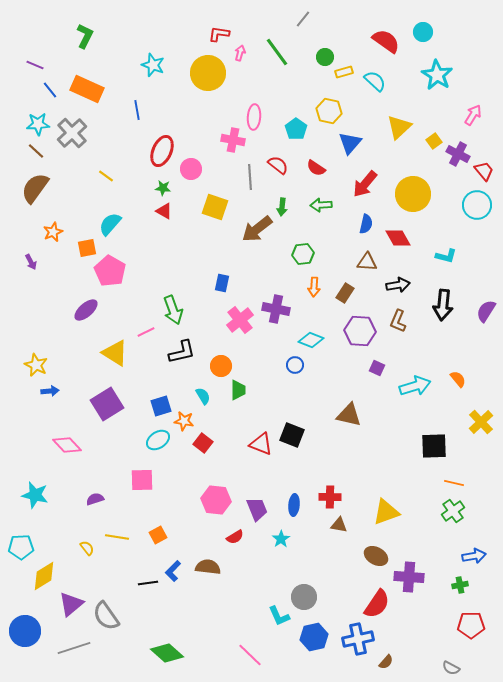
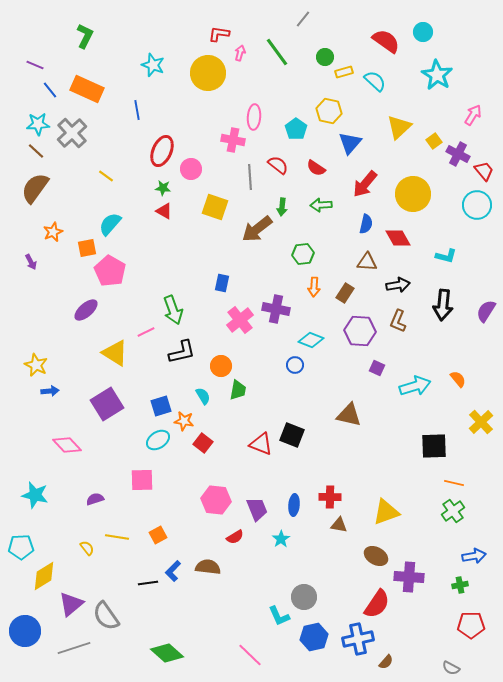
green trapezoid at (238, 390): rotated 10 degrees clockwise
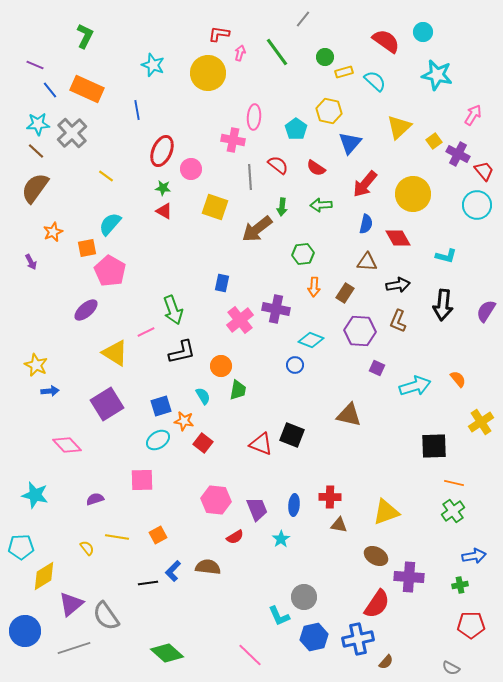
cyan star at (437, 75): rotated 20 degrees counterclockwise
yellow cross at (481, 422): rotated 10 degrees clockwise
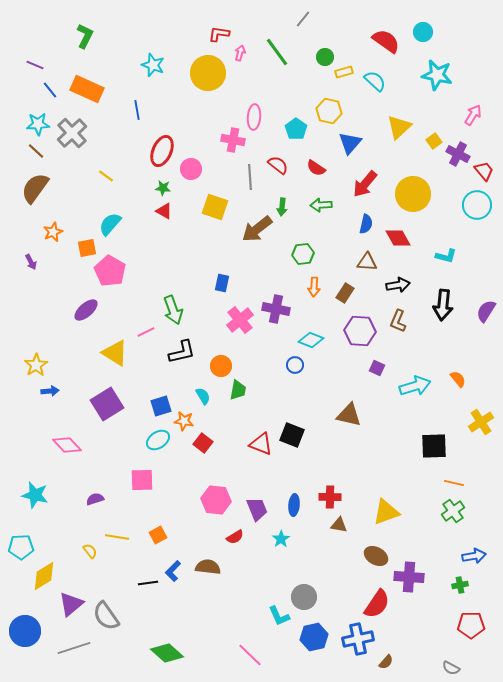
yellow star at (36, 365): rotated 15 degrees clockwise
yellow semicircle at (87, 548): moved 3 px right, 3 px down
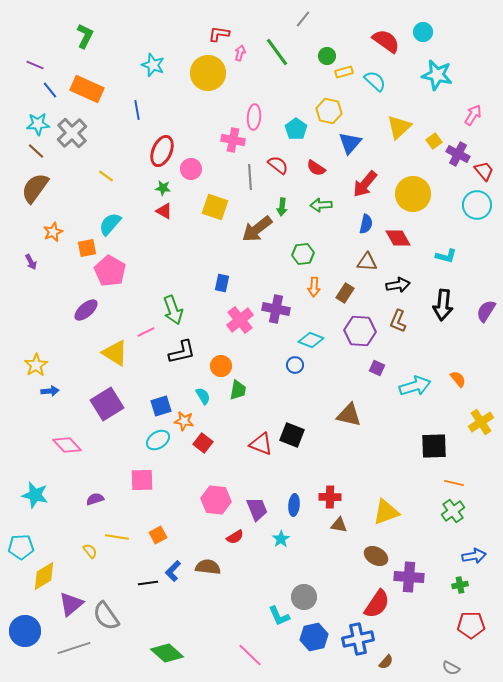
green circle at (325, 57): moved 2 px right, 1 px up
